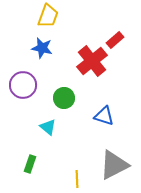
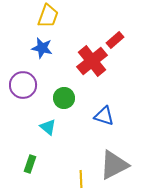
yellow line: moved 4 px right
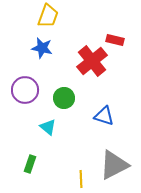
red rectangle: rotated 54 degrees clockwise
purple circle: moved 2 px right, 5 px down
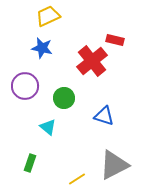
yellow trapezoid: rotated 135 degrees counterclockwise
purple circle: moved 4 px up
green rectangle: moved 1 px up
yellow line: moved 4 px left; rotated 60 degrees clockwise
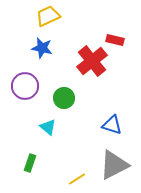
blue triangle: moved 8 px right, 9 px down
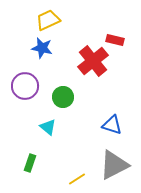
yellow trapezoid: moved 4 px down
red cross: moved 1 px right
green circle: moved 1 px left, 1 px up
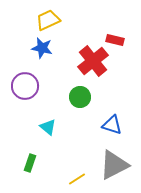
green circle: moved 17 px right
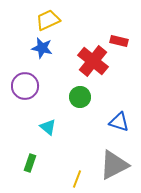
red rectangle: moved 4 px right, 1 px down
red cross: rotated 12 degrees counterclockwise
blue triangle: moved 7 px right, 3 px up
yellow line: rotated 36 degrees counterclockwise
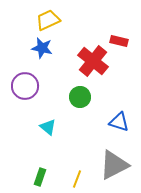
green rectangle: moved 10 px right, 14 px down
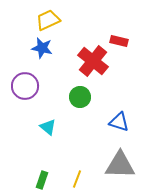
gray triangle: moved 6 px right; rotated 28 degrees clockwise
green rectangle: moved 2 px right, 3 px down
